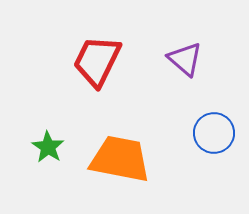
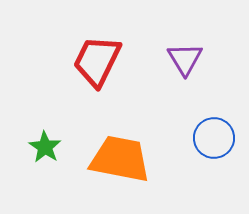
purple triangle: rotated 18 degrees clockwise
blue circle: moved 5 px down
green star: moved 3 px left
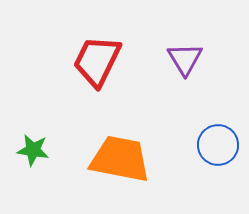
blue circle: moved 4 px right, 7 px down
green star: moved 12 px left, 3 px down; rotated 24 degrees counterclockwise
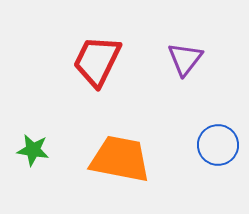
purple triangle: rotated 9 degrees clockwise
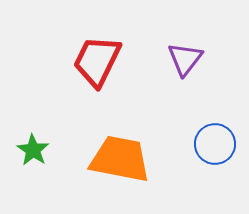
blue circle: moved 3 px left, 1 px up
green star: rotated 24 degrees clockwise
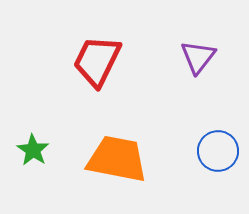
purple triangle: moved 13 px right, 2 px up
blue circle: moved 3 px right, 7 px down
orange trapezoid: moved 3 px left
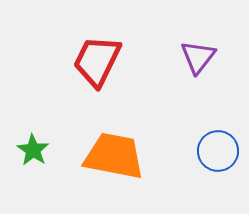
orange trapezoid: moved 3 px left, 3 px up
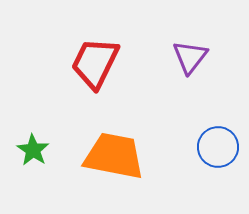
purple triangle: moved 8 px left
red trapezoid: moved 2 px left, 2 px down
blue circle: moved 4 px up
